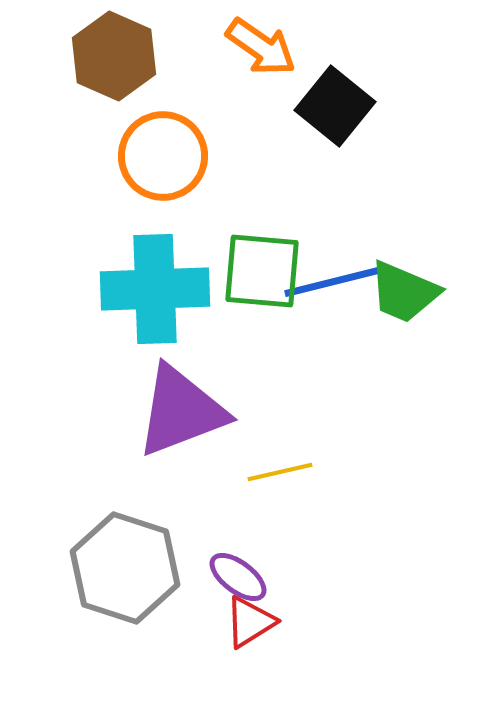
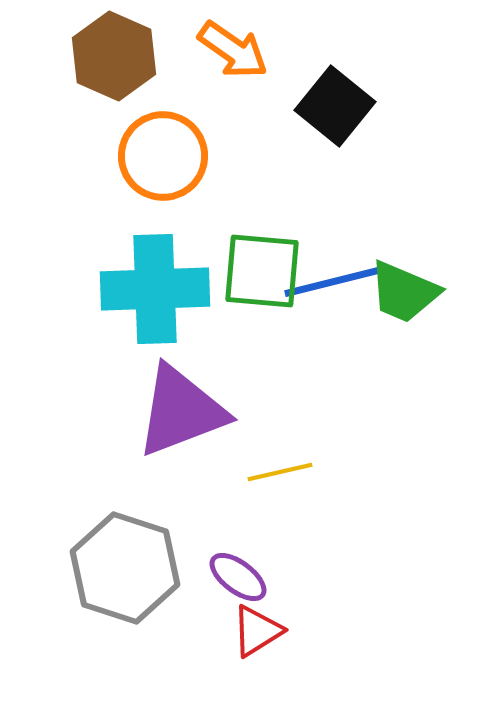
orange arrow: moved 28 px left, 3 px down
red triangle: moved 7 px right, 9 px down
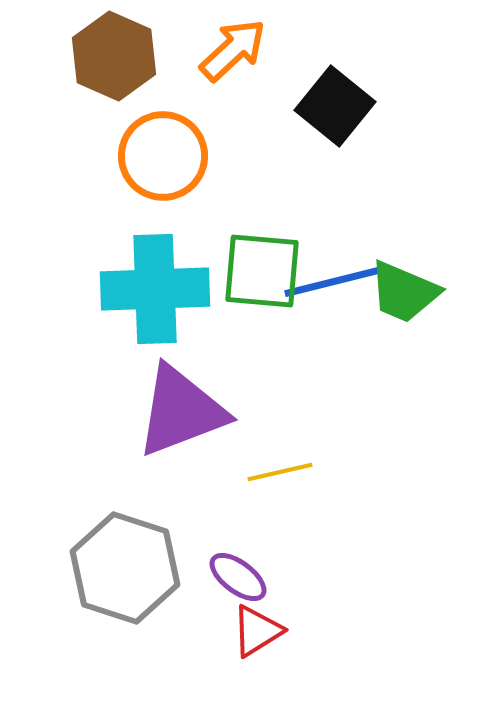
orange arrow: rotated 78 degrees counterclockwise
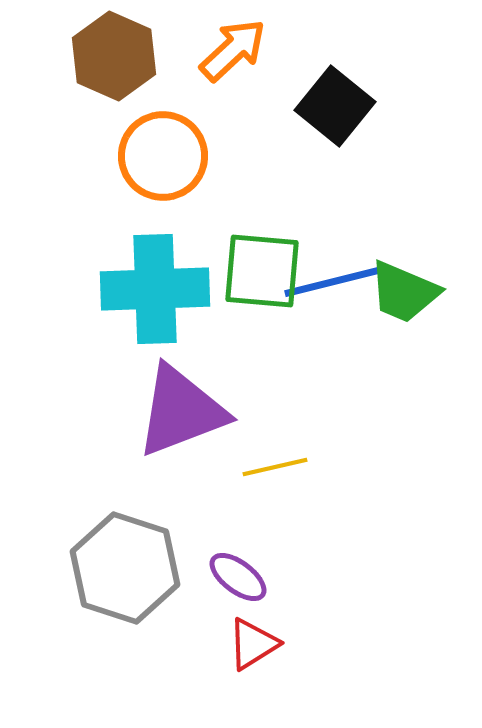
yellow line: moved 5 px left, 5 px up
red triangle: moved 4 px left, 13 px down
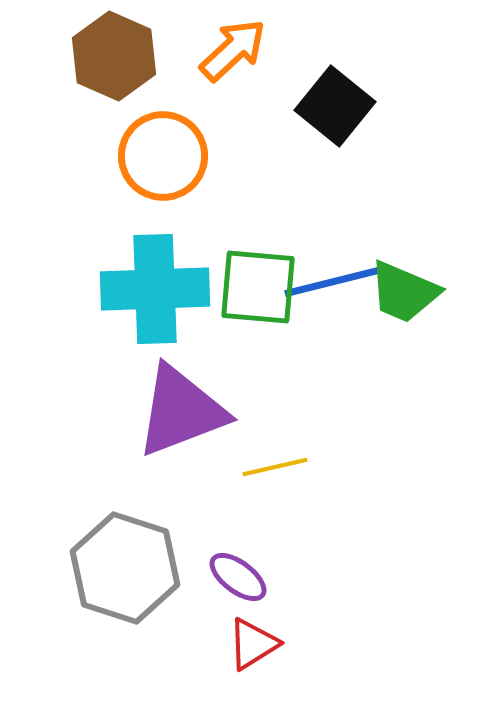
green square: moved 4 px left, 16 px down
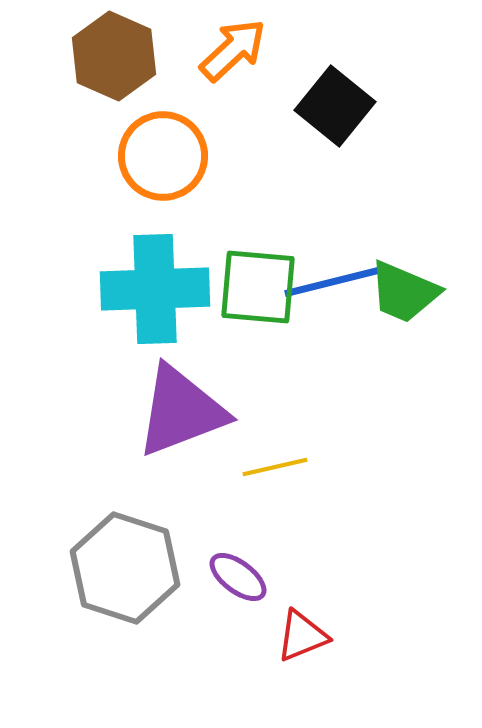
red triangle: moved 49 px right, 8 px up; rotated 10 degrees clockwise
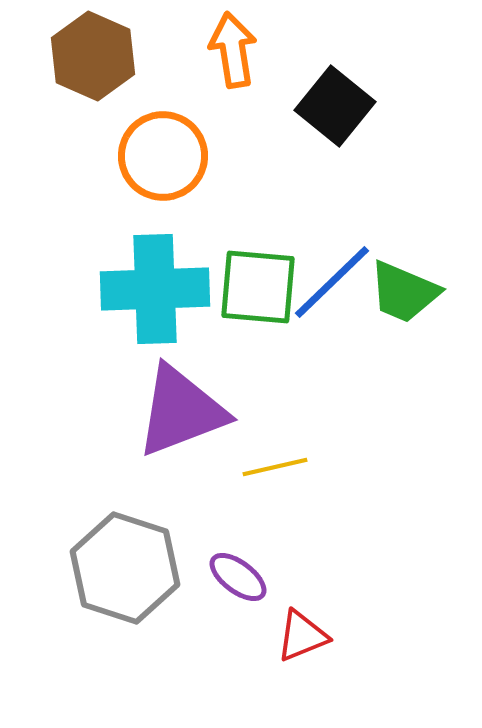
orange arrow: rotated 56 degrees counterclockwise
brown hexagon: moved 21 px left
blue line: rotated 30 degrees counterclockwise
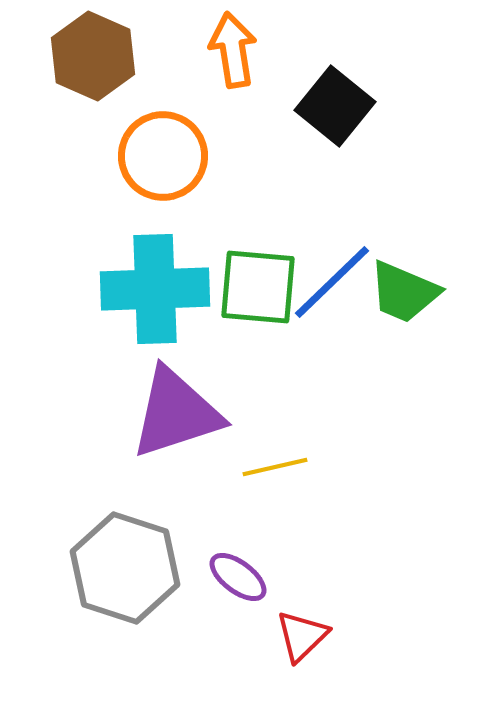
purple triangle: moved 5 px left, 2 px down; rotated 3 degrees clockwise
red triangle: rotated 22 degrees counterclockwise
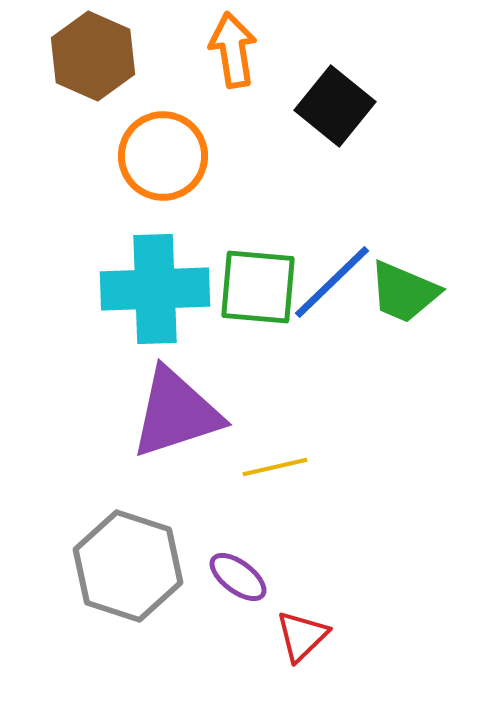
gray hexagon: moved 3 px right, 2 px up
